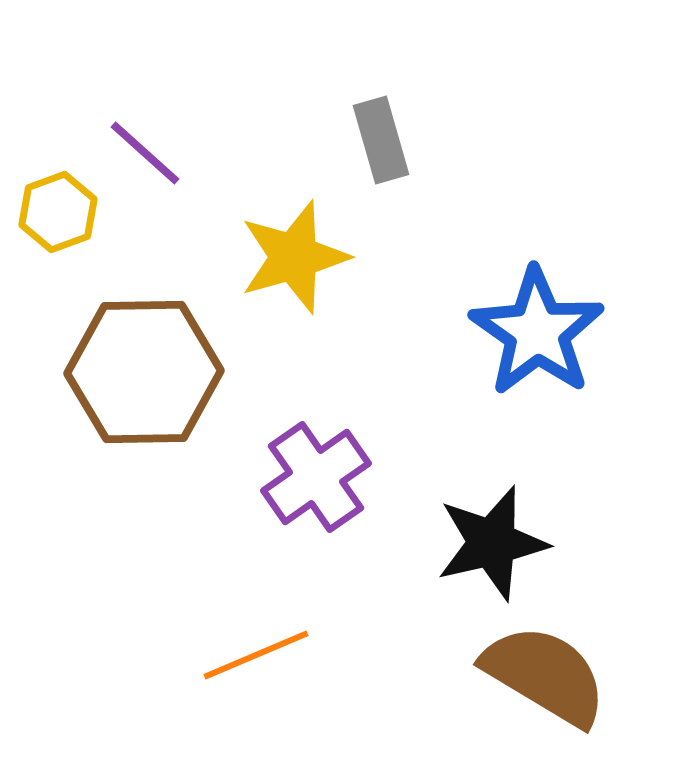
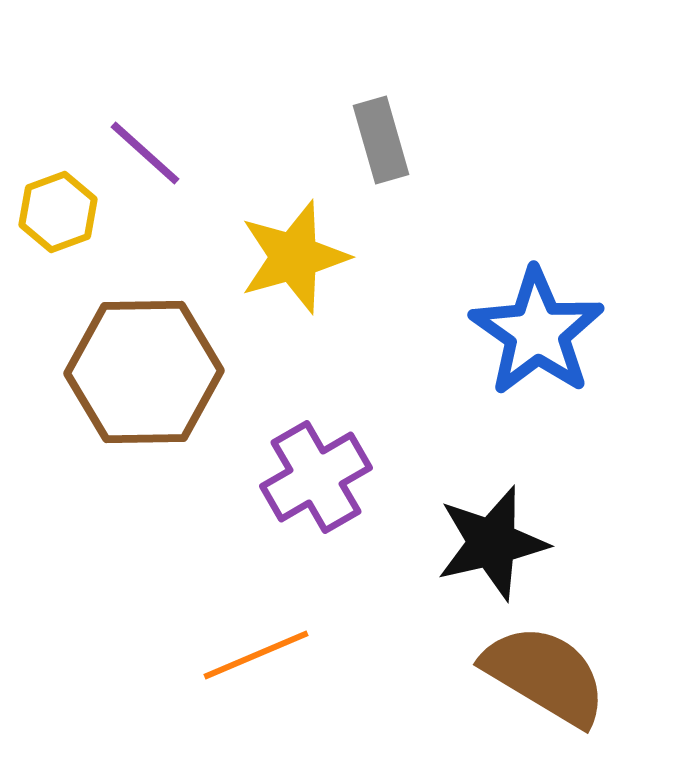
purple cross: rotated 5 degrees clockwise
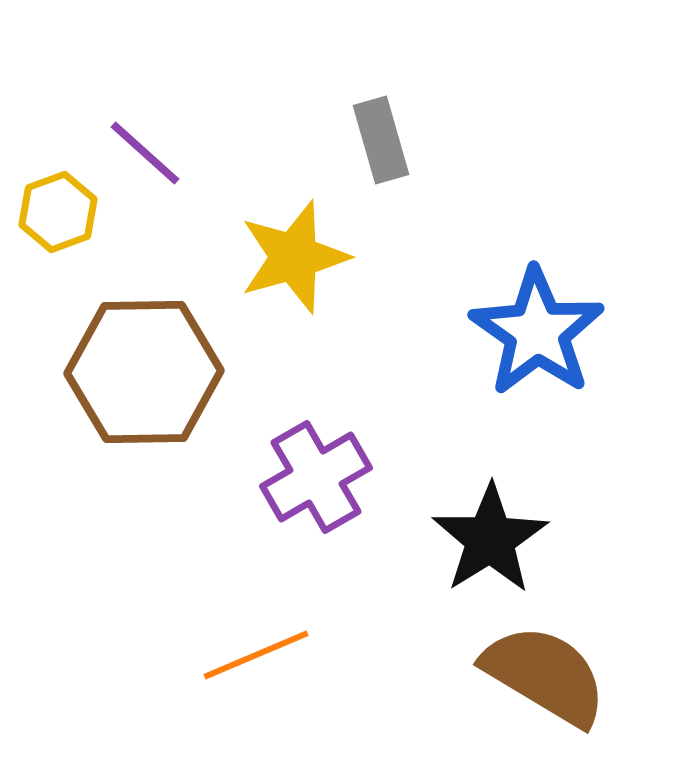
black star: moved 2 px left, 4 px up; rotated 19 degrees counterclockwise
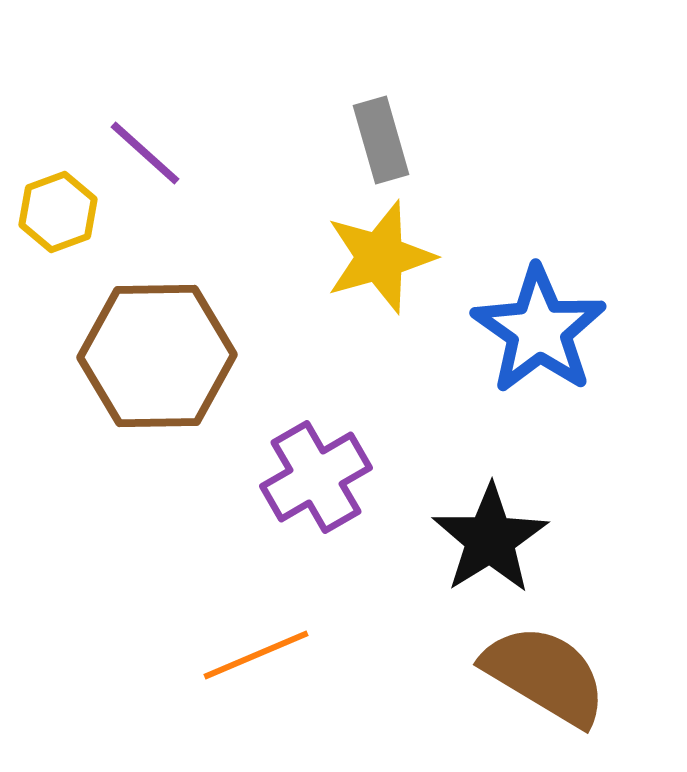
yellow star: moved 86 px right
blue star: moved 2 px right, 2 px up
brown hexagon: moved 13 px right, 16 px up
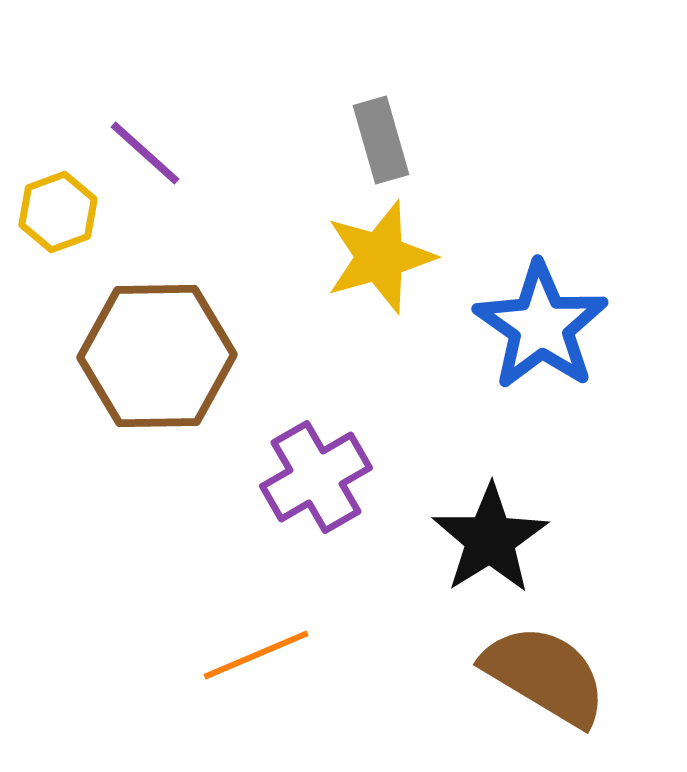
blue star: moved 2 px right, 4 px up
